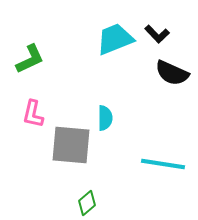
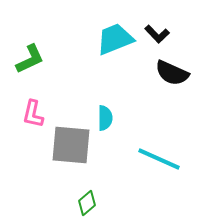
cyan line: moved 4 px left, 5 px up; rotated 15 degrees clockwise
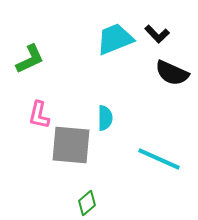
pink L-shape: moved 6 px right, 1 px down
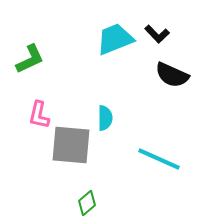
black semicircle: moved 2 px down
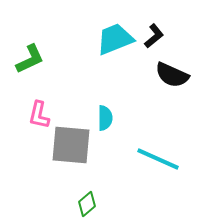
black L-shape: moved 3 px left, 2 px down; rotated 85 degrees counterclockwise
cyan line: moved 1 px left
green diamond: moved 1 px down
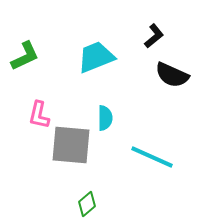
cyan trapezoid: moved 19 px left, 18 px down
green L-shape: moved 5 px left, 3 px up
cyan line: moved 6 px left, 2 px up
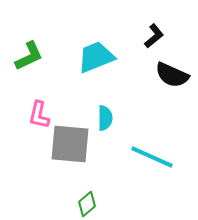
green L-shape: moved 4 px right
gray square: moved 1 px left, 1 px up
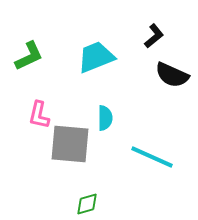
green diamond: rotated 25 degrees clockwise
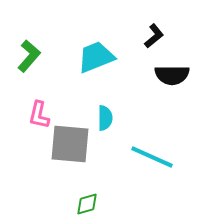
green L-shape: rotated 24 degrees counterclockwise
black semicircle: rotated 24 degrees counterclockwise
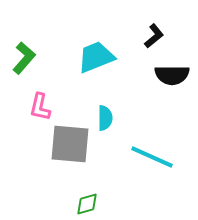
green L-shape: moved 5 px left, 2 px down
pink L-shape: moved 1 px right, 8 px up
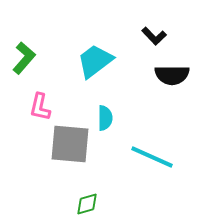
black L-shape: rotated 85 degrees clockwise
cyan trapezoid: moved 1 px left, 4 px down; rotated 15 degrees counterclockwise
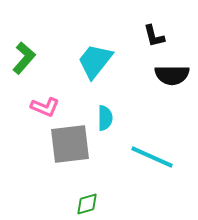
black L-shape: rotated 30 degrees clockwise
cyan trapezoid: rotated 15 degrees counterclockwise
pink L-shape: moved 5 px right; rotated 80 degrees counterclockwise
gray square: rotated 12 degrees counterclockwise
